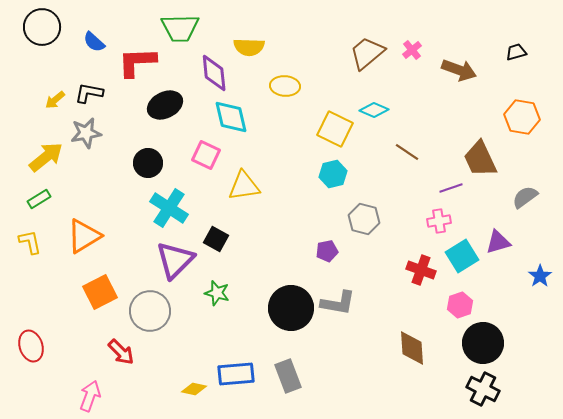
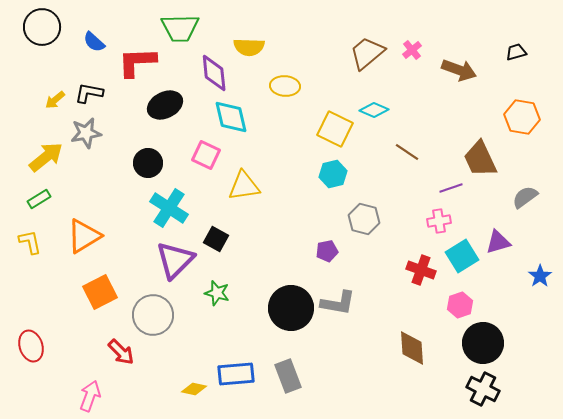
gray circle at (150, 311): moved 3 px right, 4 px down
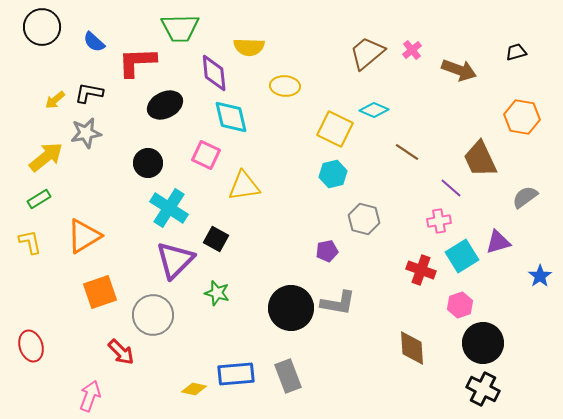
purple line at (451, 188): rotated 60 degrees clockwise
orange square at (100, 292): rotated 8 degrees clockwise
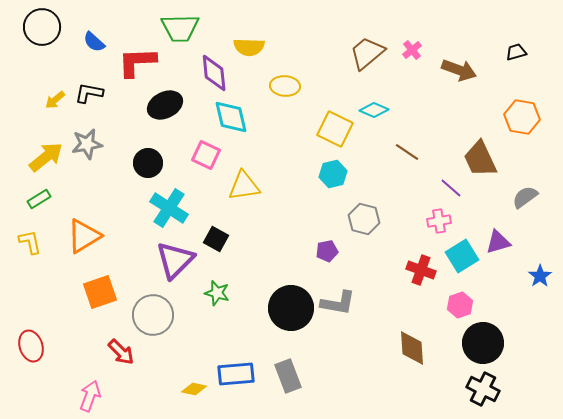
gray star at (86, 133): moved 1 px right, 11 px down
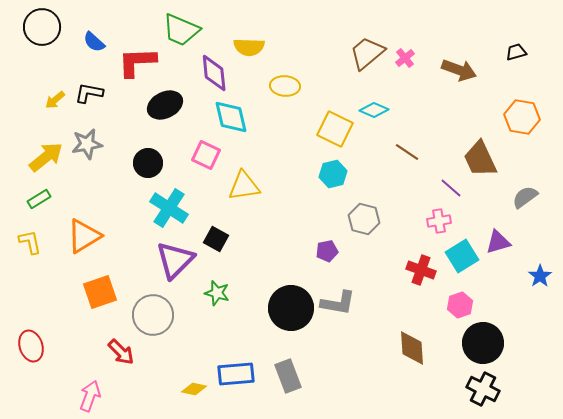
green trapezoid at (180, 28): moved 1 px right, 2 px down; rotated 24 degrees clockwise
pink cross at (412, 50): moved 7 px left, 8 px down
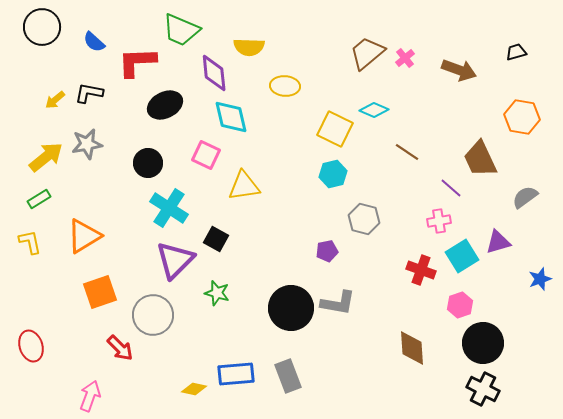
blue star at (540, 276): moved 3 px down; rotated 15 degrees clockwise
red arrow at (121, 352): moved 1 px left, 4 px up
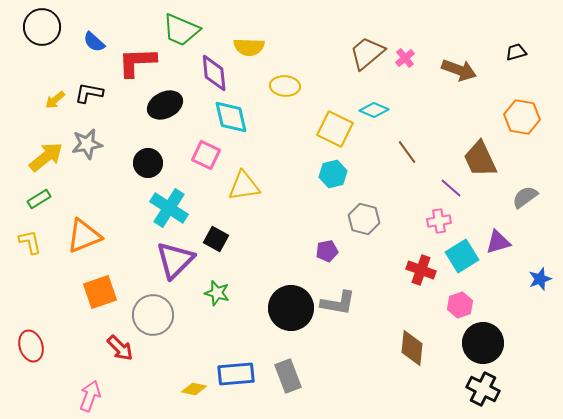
brown line at (407, 152): rotated 20 degrees clockwise
orange triangle at (84, 236): rotated 9 degrees clockwise
brown diamond at (412, 348): rotated 9 degrees clockwise
